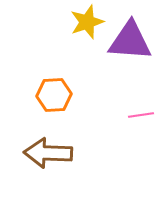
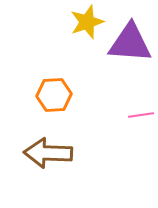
purple triangle: moved 2 px down
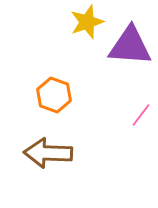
purple triangle: moved 3 px down
orange hexagon: rotated 24 degrees clockwise
pink line: rotated 45 degrees counterclockwise
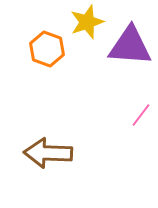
orange hexagon: moved 7 px left, 46 px up
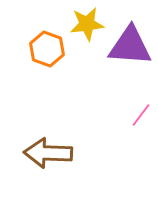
yellow star: moved 2 px down; rotated 12 degrees clockwise
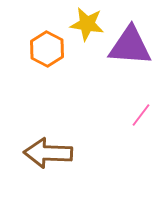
yellow star: rotated 16 degrees clockwise
orange hexagon: rotated 8 degrees clockwise
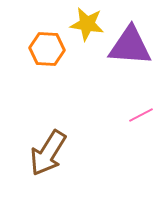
orange hexagon: rotated 24 degrees counterclockwise
pink line: rotated 25 degrees clockwise
brown arrow: rotated 60 degrees counterclockwise
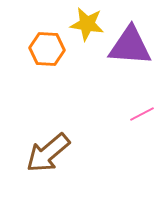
pink line: moved 1 px right, 1 px up
brown arrow: rotated 18 degrees clockwise
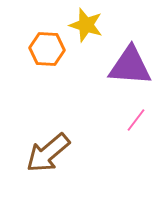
yellow star: moved 1 px left, 1 px down; rotated 8 degrees clockwise
purple triangle: moved 20 px down
pink line: moved 6 px left, 6 px down; rotated 25 degrees counterclockwise
